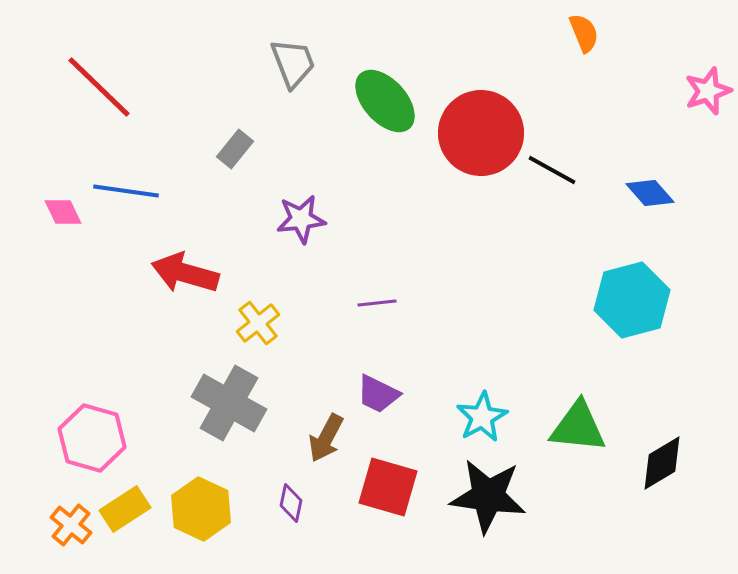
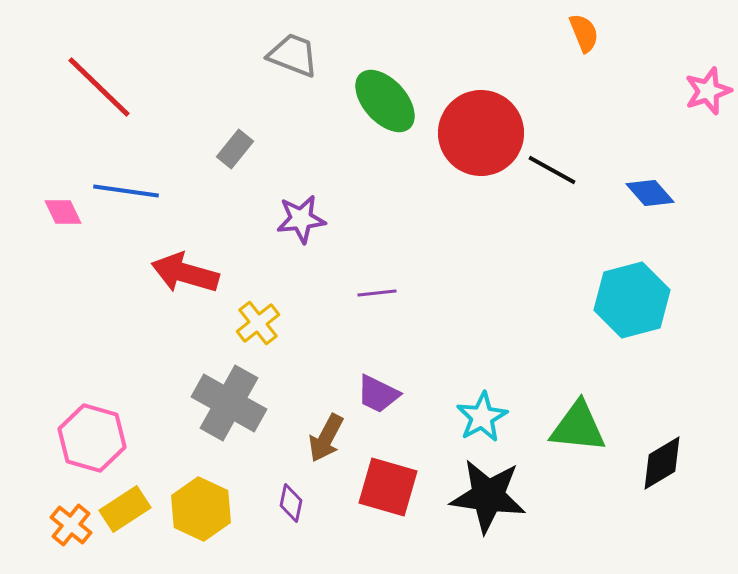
gray trapezoid: moved 8 px up; rotated 48 degrees counterclockwise
purple line: moved 10 px up
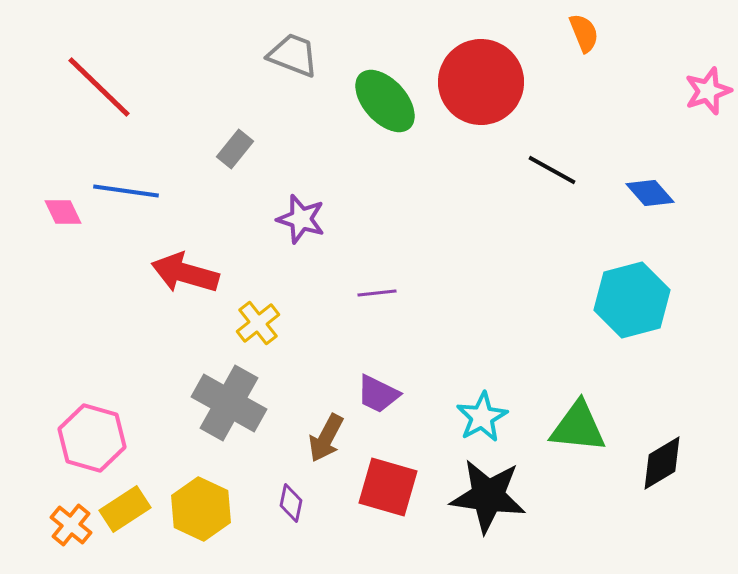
red circle: moved 51 px up
purple star: rotated 24 degrees clockwise
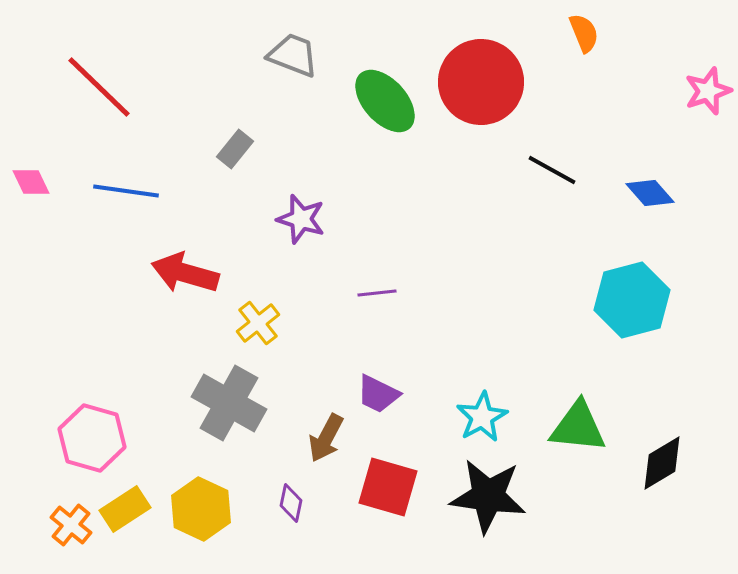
pink diamond: moved 32 px left, 30 px up
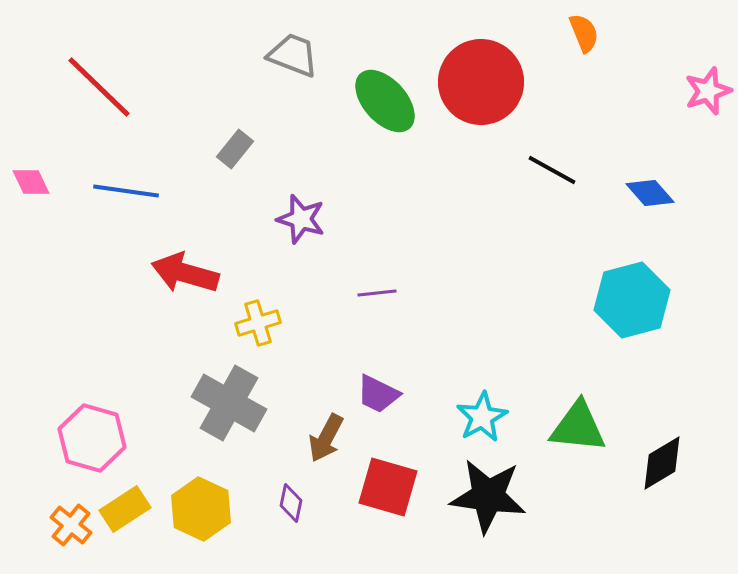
yellow cross: rotated 21 degrees clockwise
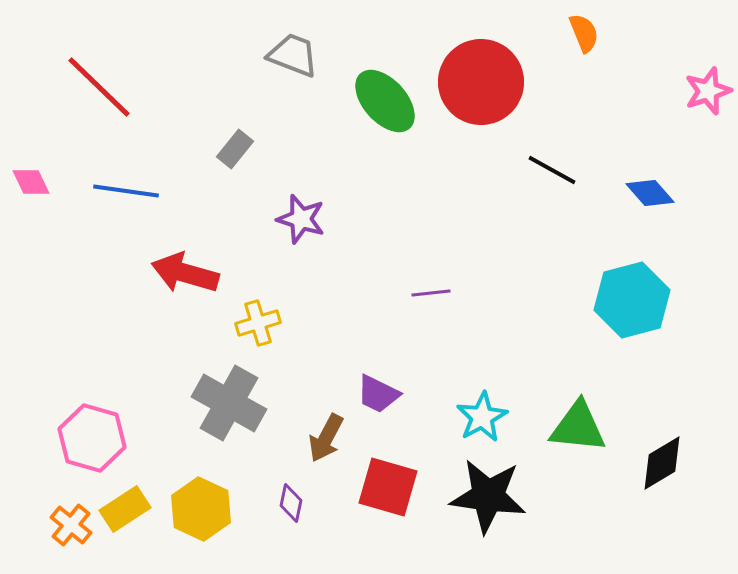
purple line: moved 54 px right
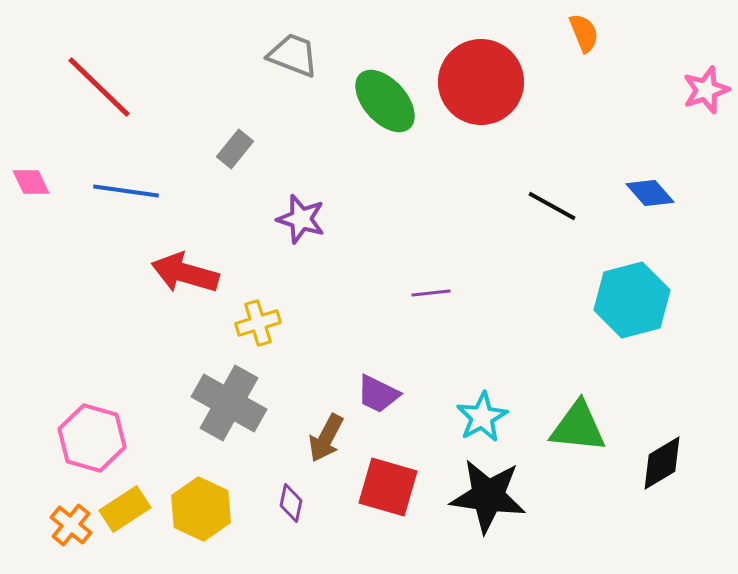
pink star: moved 2 px left, 1 px up
black line: moved 36 px down
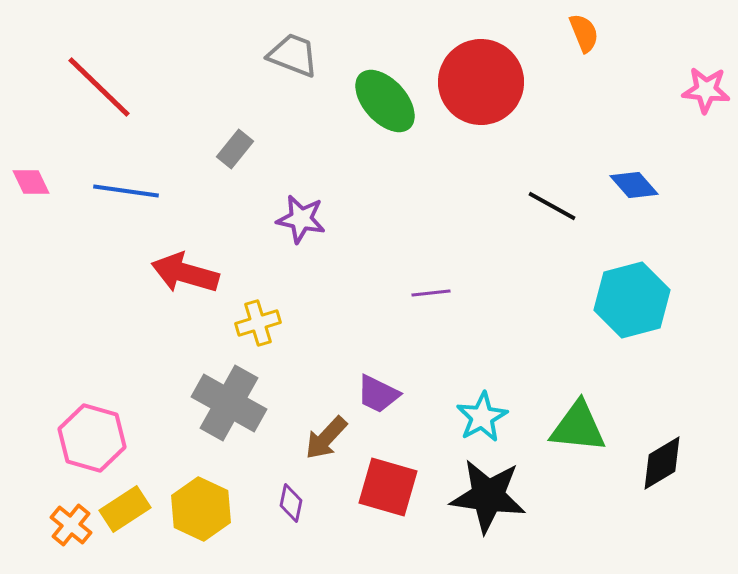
pink star: rotated 24 degrees clockwise
blue diamond: moved 16 px left, 8 px up
purple star: rotated 6 degrees counterclockwise
brown arrow: rotated 15 degrees clockwise
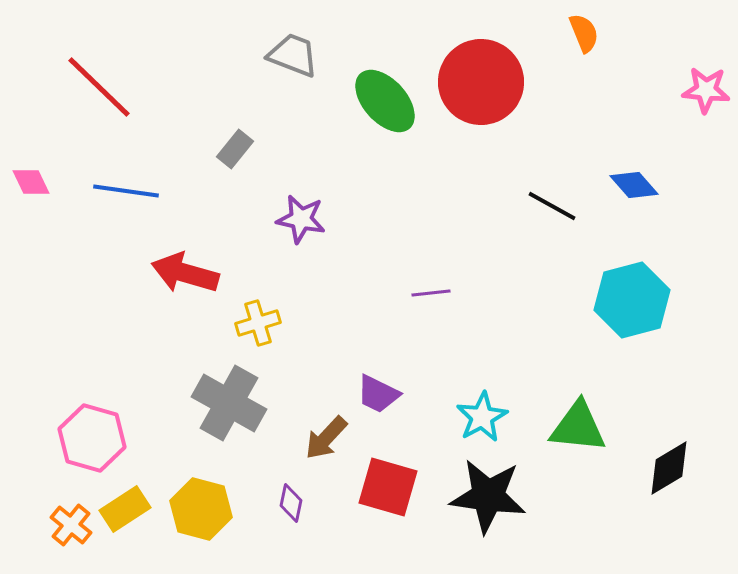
black diamond: moved 7 px right, 5 px down
yellow hexagon: rotated 10 degrees counterclockwise
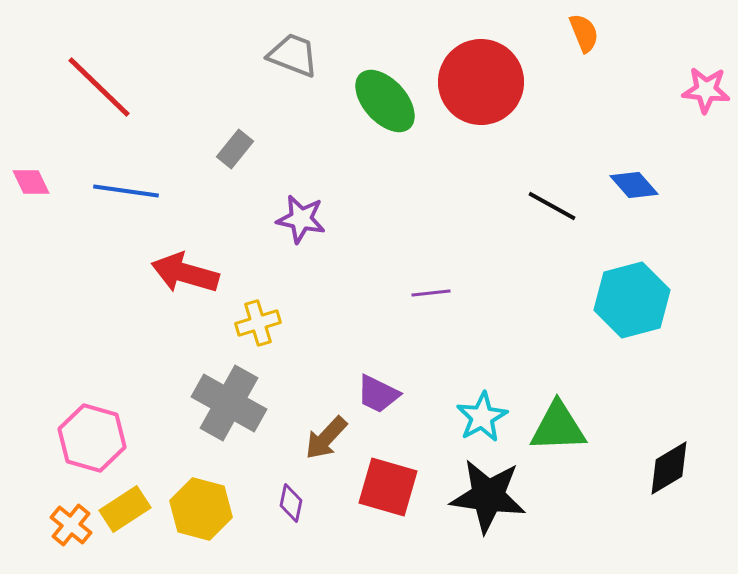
green triangle: moved 20 px left; rotated 8 degrees counterclockwise
